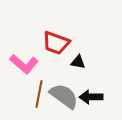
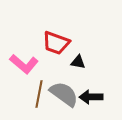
gray semicircle: moved 2 px up
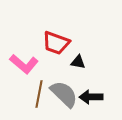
gray semicircle: rotated 8 degrees clockwise
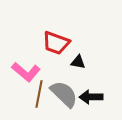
pink L-shape: moved 2 px right, 8 px down
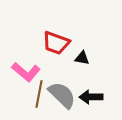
black triangle: moved 4 px right, 4 px up
gray semicircle: moved 2 px left, 1 px down
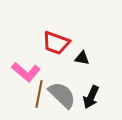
black arrow: rotated 65 degrees counterclockwise
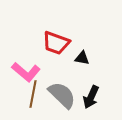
brown line: moved 6 px left
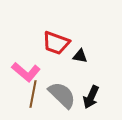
black triangle: moved 2 px left, 2 px up
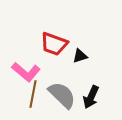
red trapezoid: moved 2 px left, 1 px down
black triangle: rotated 28 degrees counterclockwise
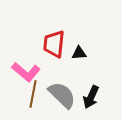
red trapezoid: rotated 76 degrees clockwise
black triangle: moved 1 px left, 3 px up; rotated 14 degrees clockwise
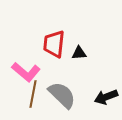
black arrow: moved 15 px right; rotated 45 degrees clockwise
